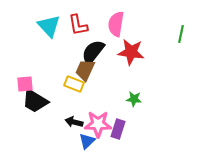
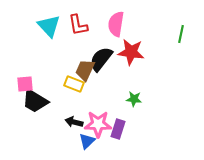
black semicircle: moved 8 px right, 7 px down
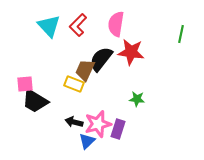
red L-shape: rotated 55 degrees clockwise
green star: moved 3 px right
pink star: rotated 16 degrees counterclockwise
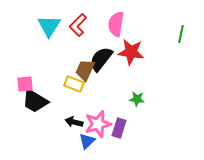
cyan triangle: rotated 15 degrees clockwise
purple rectangle: moved 1 px right, 1 px up
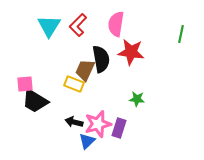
black semicircle: rotated 132 degrees clockwise
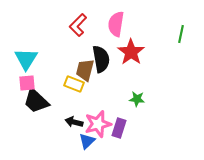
cyan triangle: moved 23 px left, 33 px down
red star: rotated 28 degrees clockwise
brown trapezoid: rotated 10 degrees counterclockwise
pink square: moved 2 px right, 1 px up
black trapezoid: moved 1 px right; rotated 12 degrees clockwise
